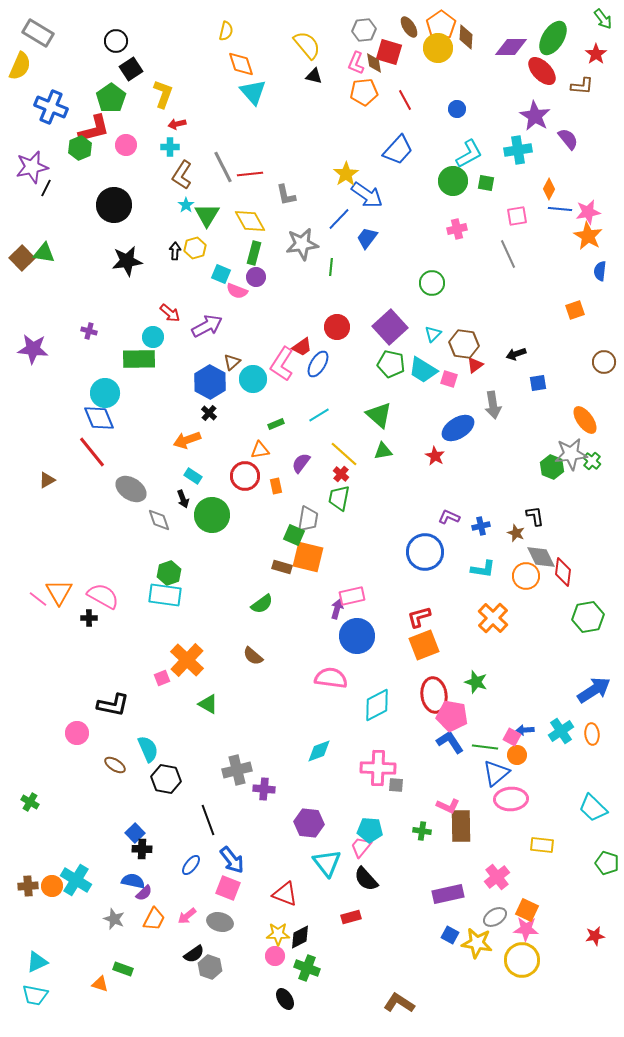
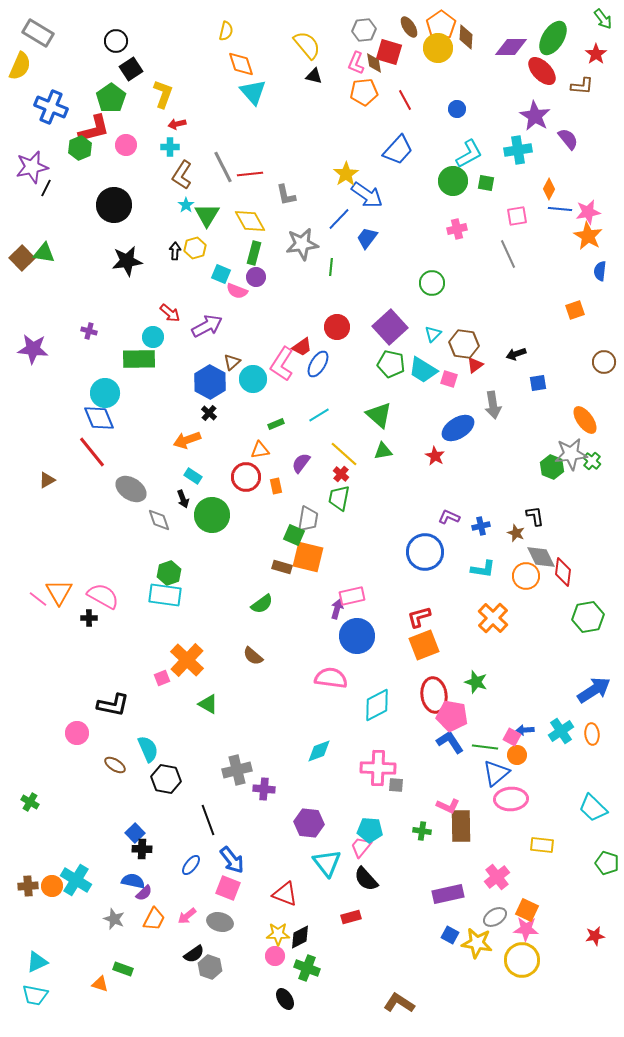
red circle at (245, 476): moved 1 px right, 1 px down
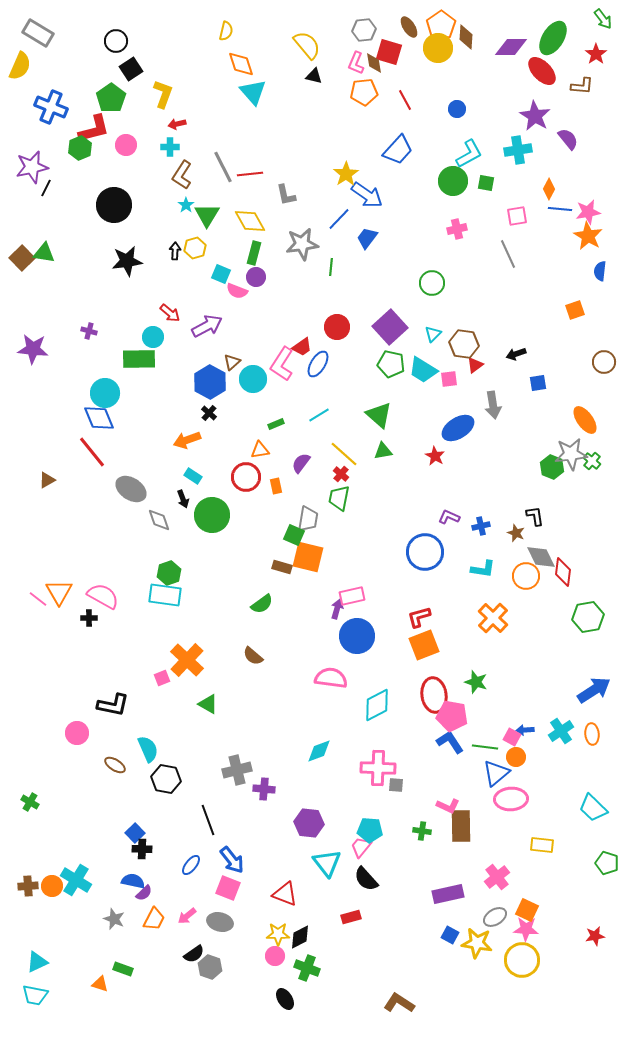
pink square at (449, 379): rotated 24 degrees counterclockwise
orange circle at (517, 755): moved 1 px left, 2 px down
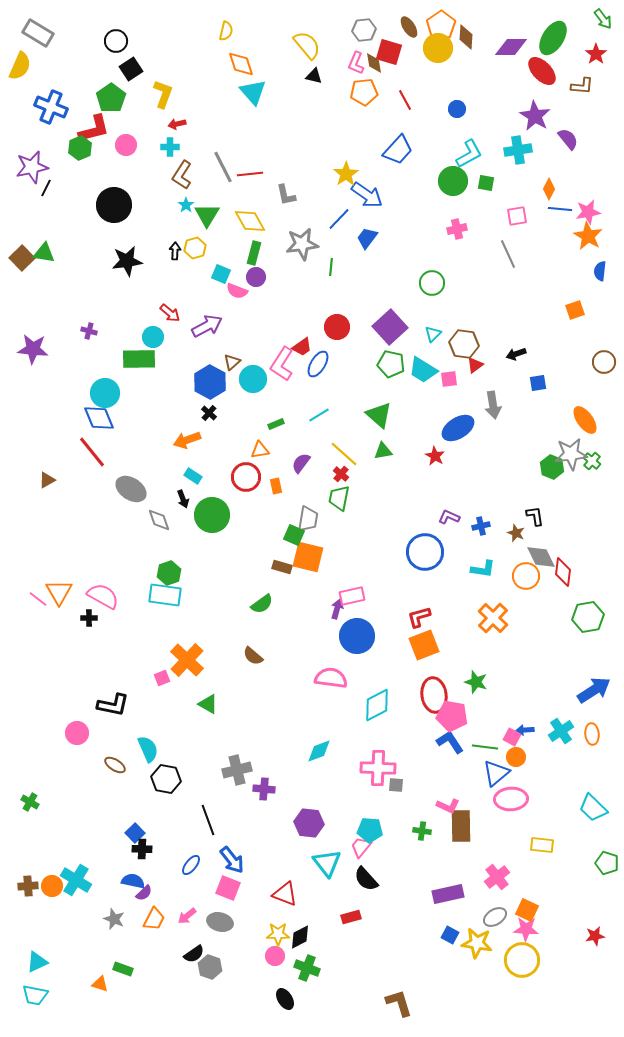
brown L-shape at (399, 1003): rotated 40 degrees clockwise
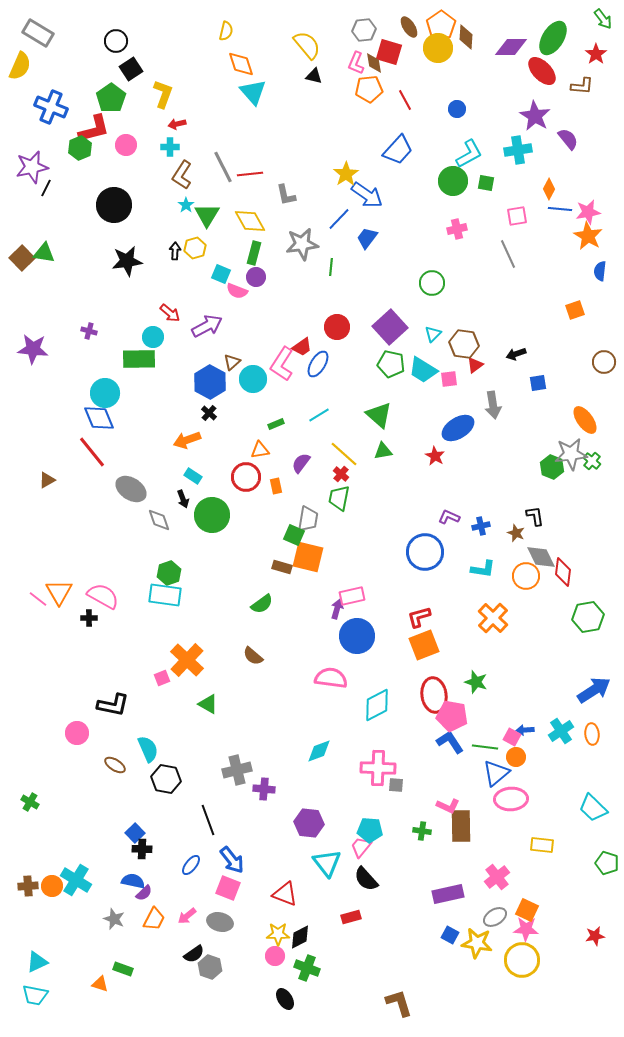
orange pentagon at (364, 92): moved 5 px right, 3 px up
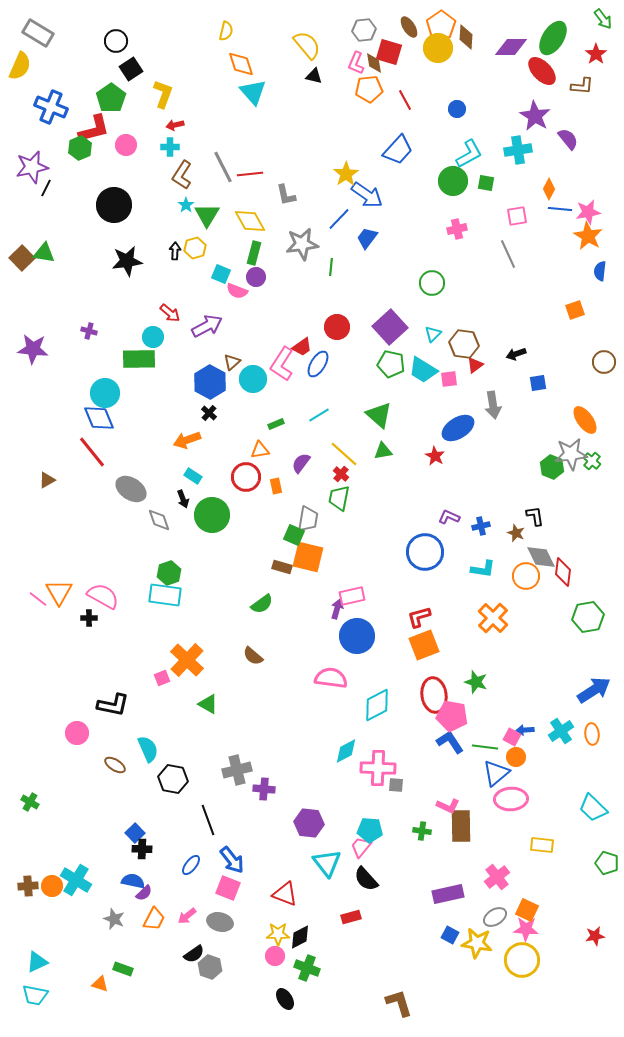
red arrow at (177, 124): moved 2 px left, 1 px down
cyan diamond at (319, 751): moved 27 px right; rotated 8 degrees counterclockwise
black hexagon at (166, 779): moved 7 px right
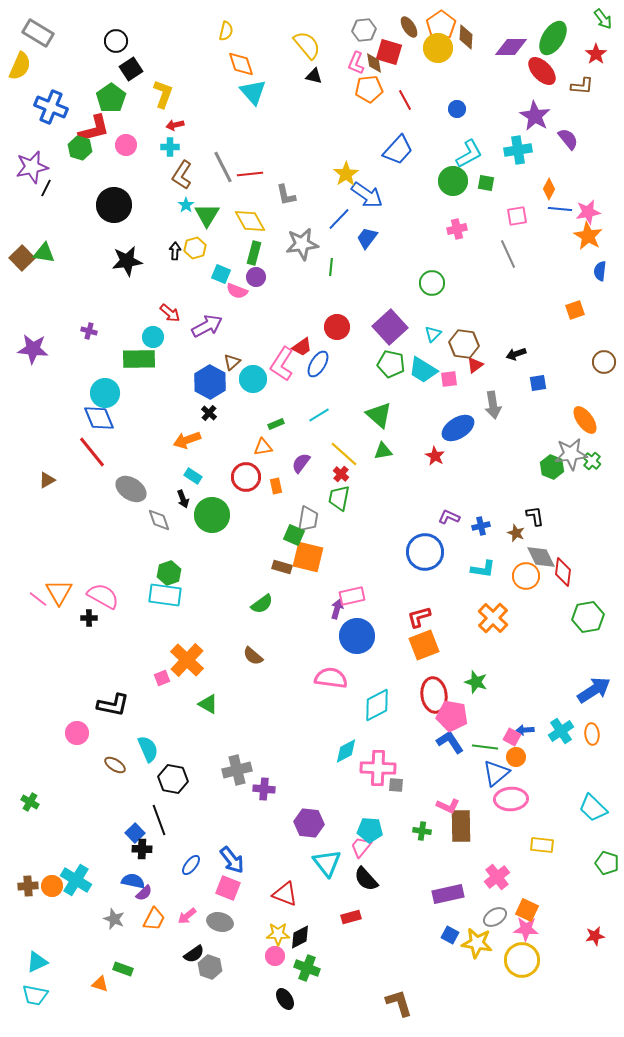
green hexagon at (80, 148): rotated 20 degrees counterclockwise
orange triangle at (260, 450): moved 3 px right, 3 px up
black line at (208, 820): moved 49 px left
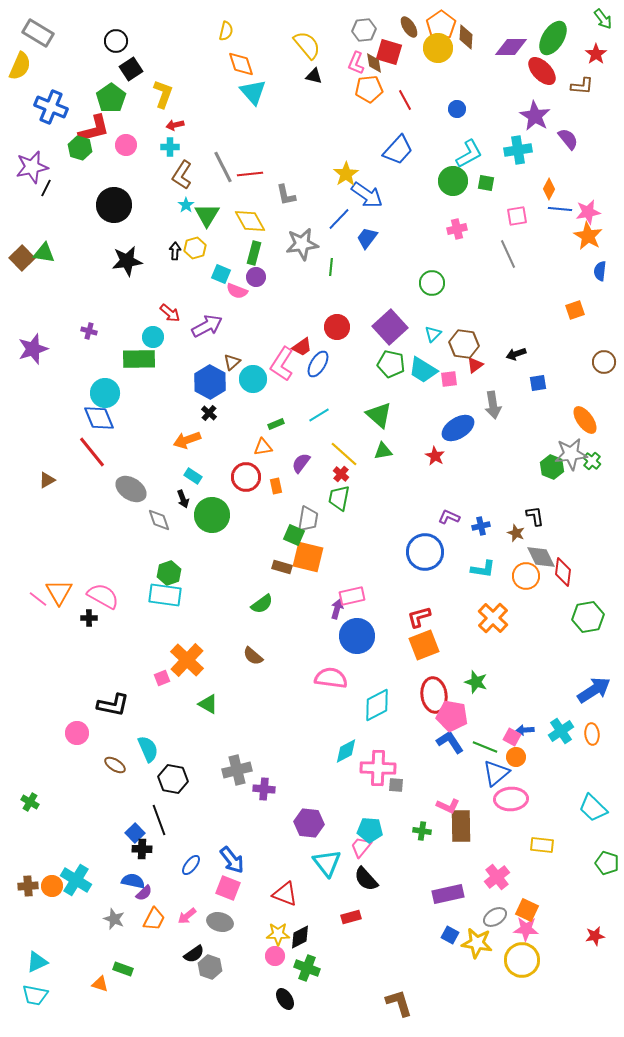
purple star at (33, 349): rotated 24 degrees counterclockwise
green line at (485, 747): rotated 15 degrees clockwise
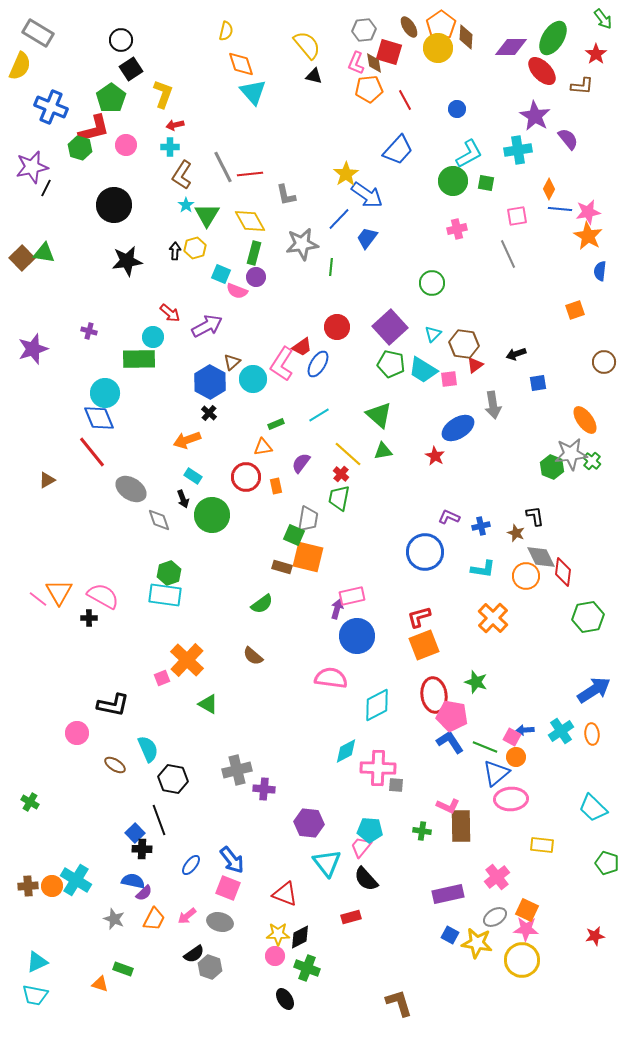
black circle at (116, 41): moved 5 px right, 1 px up
yellow line at (344, 454): moved 4 px right
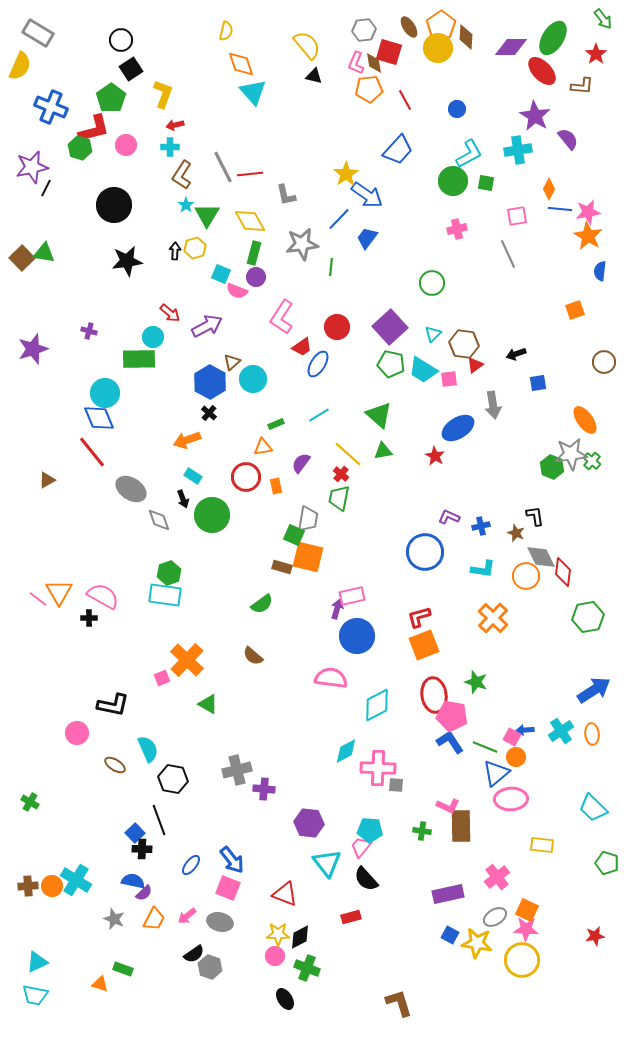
pink L-shape at (282, 364): moved 47 px up
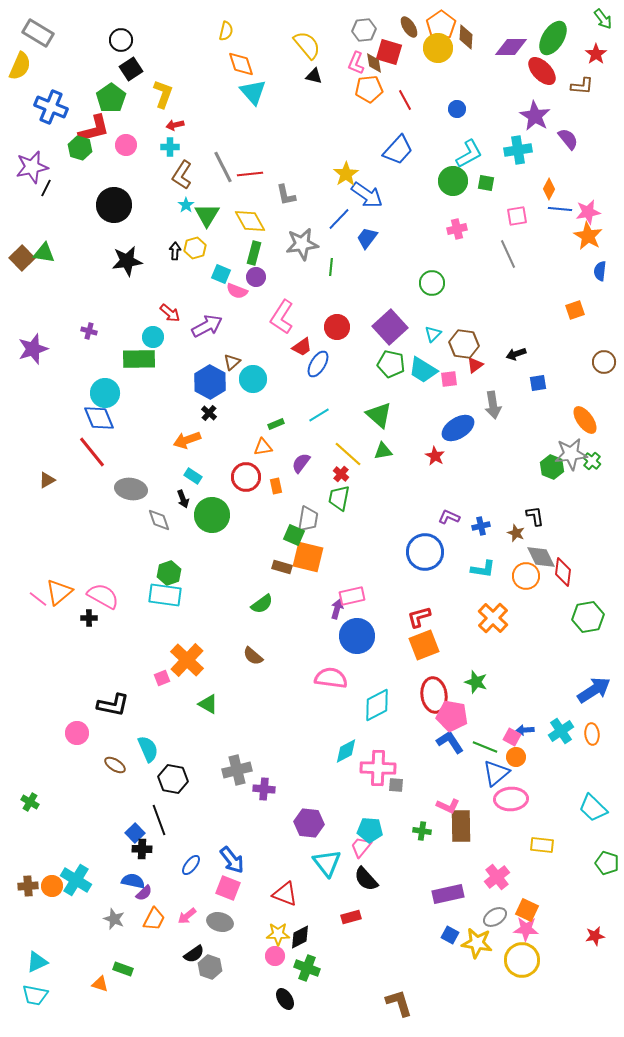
gray ellipse at (131, 489): rotated 24 degrees counterclockwise
orange triangle at (59, 592): rotated 20 degrees clockwise
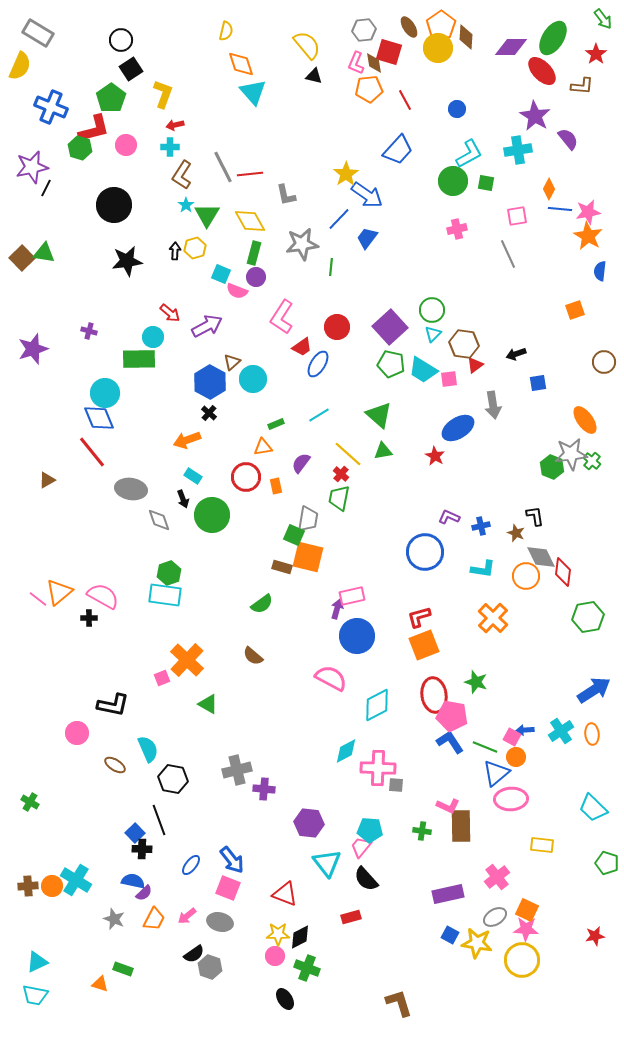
green circle at (432, 283): moved 27 px down
pink semicircle at (331, 678): rotated 20 degrees clockwise
